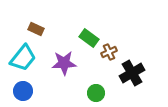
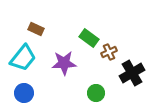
blue circle: moved 1 px right, 2 px down
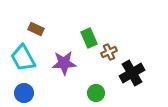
green rectangle: rotated 30 degrees clockwise
cyan trapezoid: rotated 112 degrees clockwise
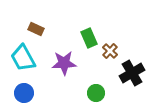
brown cross: moved 1 px right, 1 px up; rotated 21 degrees counterclockwise
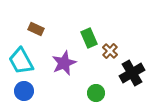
cyan trapezoid: moved 2 px left, 3 px down
purple star: rotated 20 degrees counterclockwise
blue circle: moved 2 px up
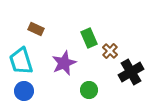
cyan trapezoid: rotated 12 degrees clockwise
black cross: moved 1 px left, 1 px up
green circle: moved 7 px left, 3 px up
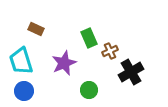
brown cross: rotated 21 degrees clockwise
